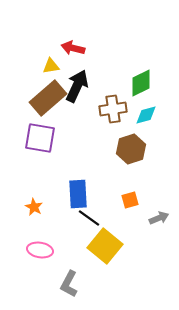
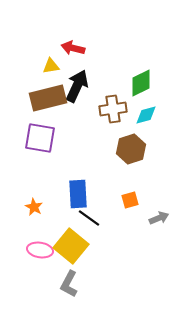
brown rectangle: rotated 27 degrees clockwise
yellow square: moved 34 px left
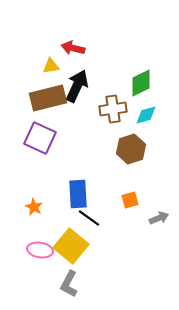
purple square: rotated 16 degrees clockwise
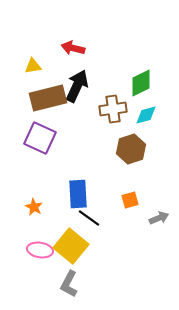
yellow triangle: moved 18 px left
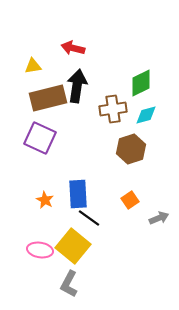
black arrow: rotated 16 degrees counterclockwise
orange square: rotated 18 degrees counterclockwise
orange star: moved 11 px right, 7 px up
yellow square: moved 2 px right
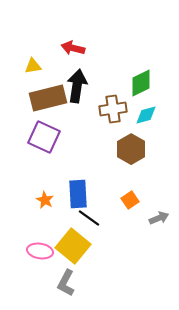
purple square: moved 4 px right, 1 px up
brown hexagon: rotated 12 degrees counterclockwise
pink ellipse: moved 1 px down
gray L-shape: moved 3 px left, 1 px up
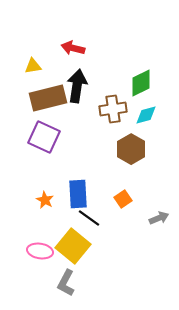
orange square: moved 7 px left, 1 px up
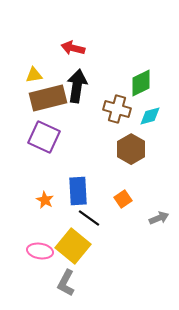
yellow triangle: moved 1 px right, 9 px down
brown cross: moved 4 px right; rotated 24 degrees clockwise
cyan diamond: moved 4 px right, 1 px down
blue rectangle: moved 3 px up
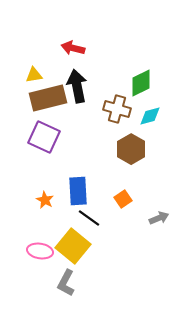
black arrow: rotated 20 degrees counterclockwise
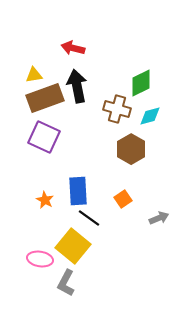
brown rectangle: moved 3 px left; rotated 6 degrees counterclockwise
pink ellipse: moved 8 px down
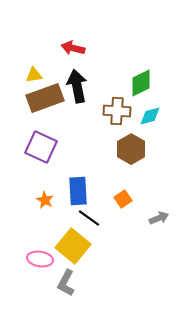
brown cross: moved 2 px down; rotated 12 degrees counterclockwise
purple square: moved 3 px left, 10 px down
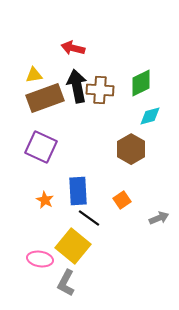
brown cross: moved 17 px left, 21 px up
orange square: moved 1 px left, 1 px down
